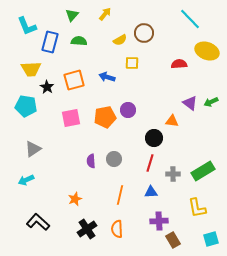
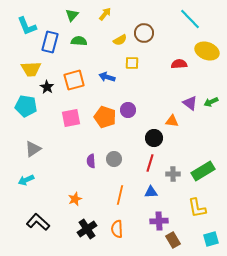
orange pentagon: rotated 30 degrees clockwise
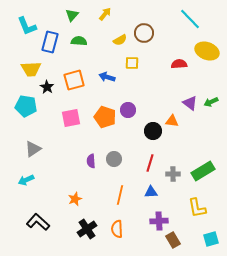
black circle: moved 1 px left, 7 px up
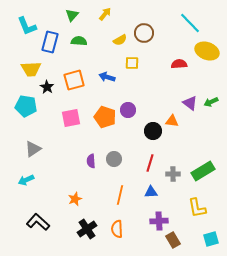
cyan line: moved 4 px down
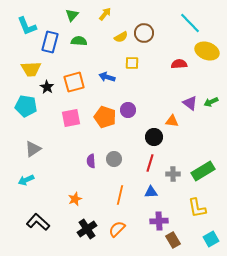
yellow semicircle: moved 1 px right, 3 px up
orange square: moved 2 px down
black circle: moved 1 px right, 6 px down
orange semicircle: rotated 48 degrees clockwise
cyan square: rotated 14 degrees counterclockwise
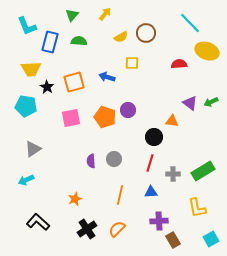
brown circle: moved 2 px right
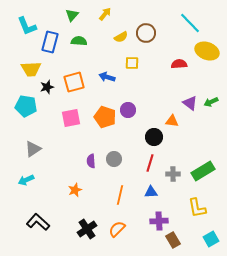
black star: rotated 24 degrees clockwise
orange star: moved 9 px up
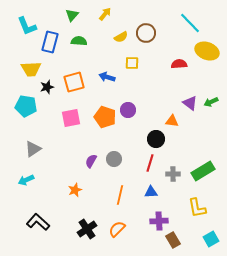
black circle: moved 2 px right, 2 px down
purple semicircle: rotated 32 degrees clockwise
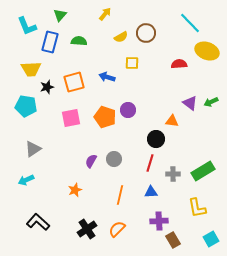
green triangle: moved 12 px left
